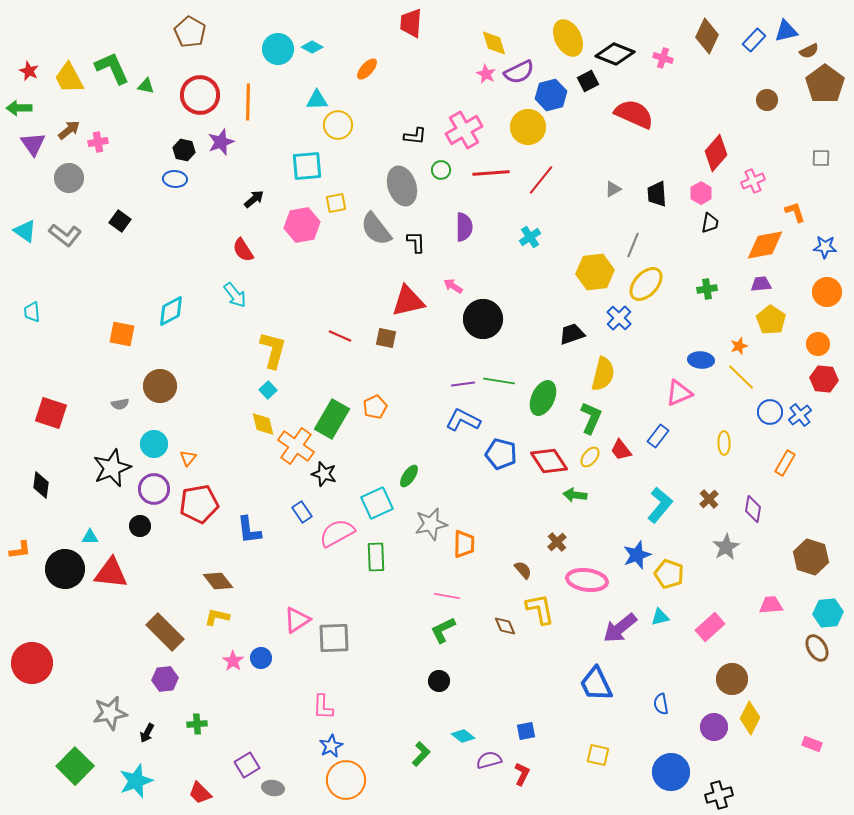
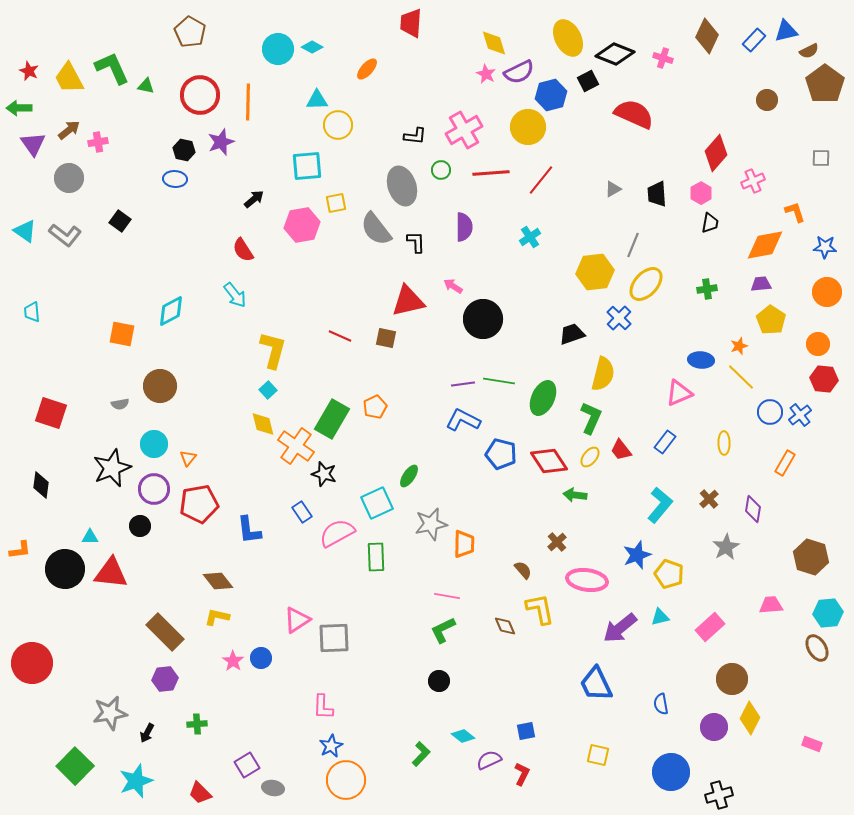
blue rectangle at (658, 436): moved 7 px right, 6 px down
purple semicircle at (489, 760): rotated 10 degrees counterclockwise
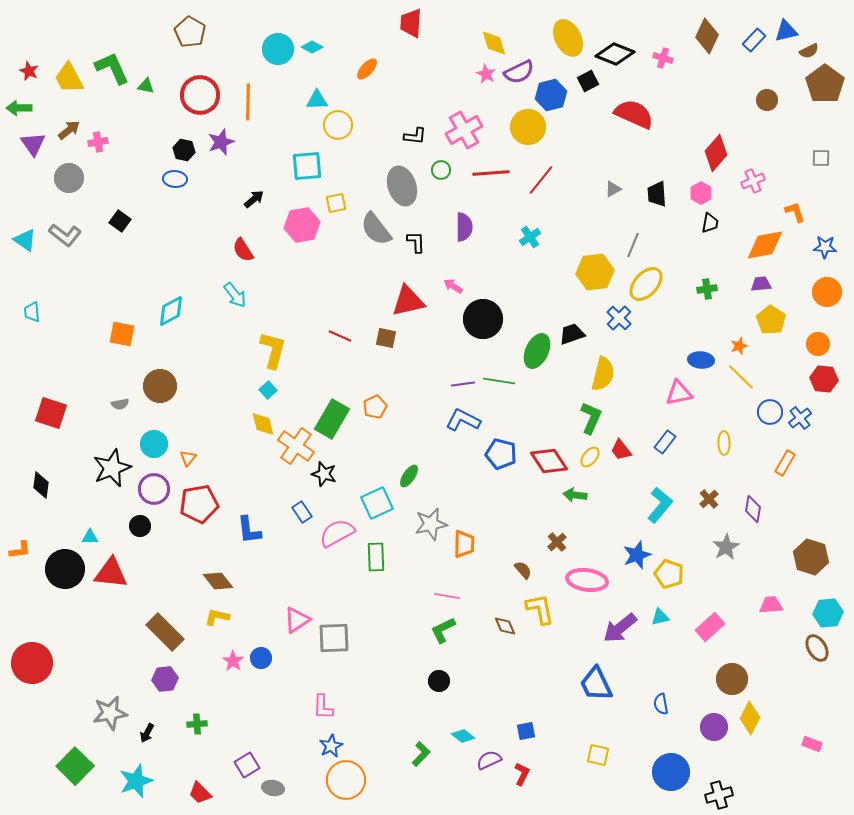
cyan triangle at (25, 231): moved 9 px down
pink triangle at (679, 393): rotated 12 degrees clockwise
green ellipse at (543, 398): moved 6 px left, 47 px up
blue cross at (800, 415): moved 3 px down
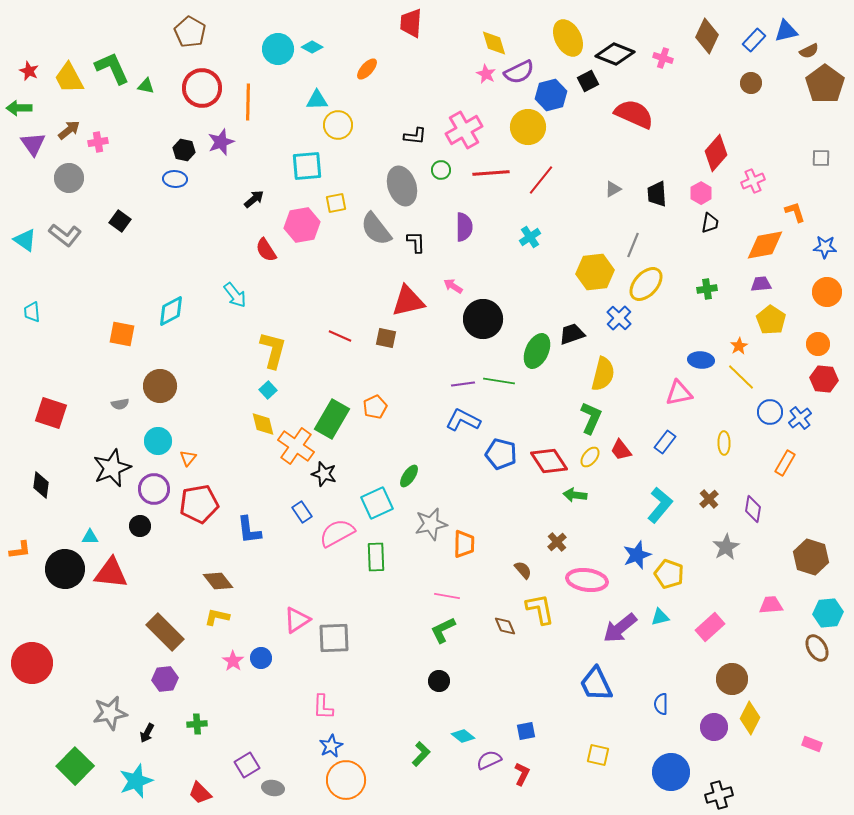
red circle at (200, 95): moved 2 px right, 7 px up
brown circle at (767, 100): moved 16 px left, 17 px up
red semicircle at (243, 250): moved 23 px right
orange star at (739, 346): rotated 12 degrees counterclockwise
cyan circle at (154, 444): moved 4 px right, 3 px up
blue semicircle at (661, 704): rotated 10 degrees clockwise
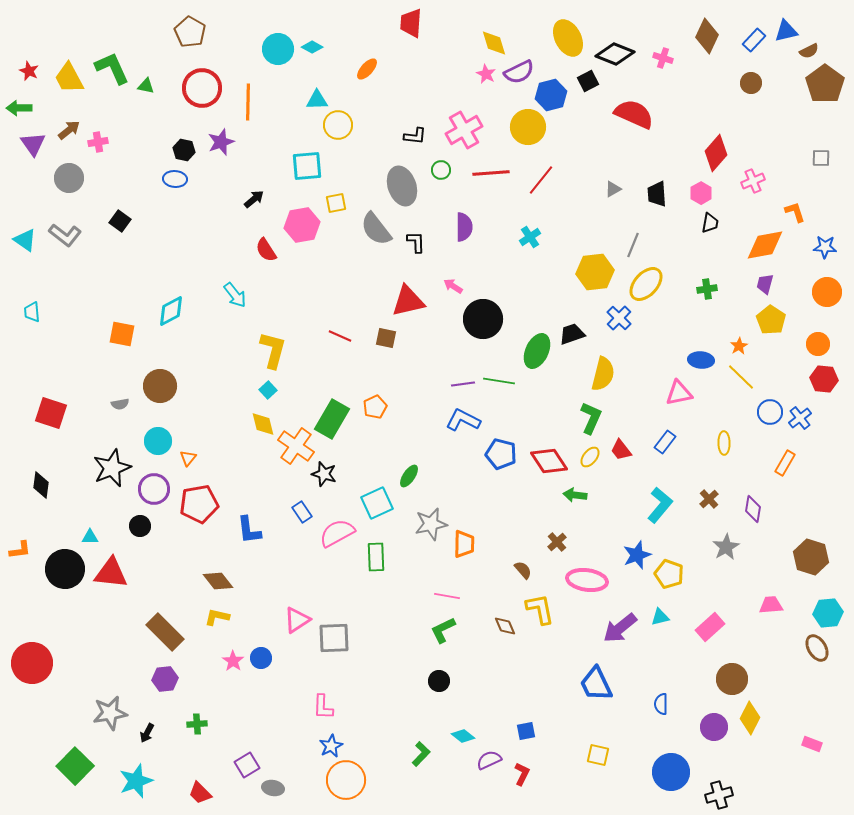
purple trapezoid at (761, 284): moved 4 px right; rotated 70 degrees counterclockwise
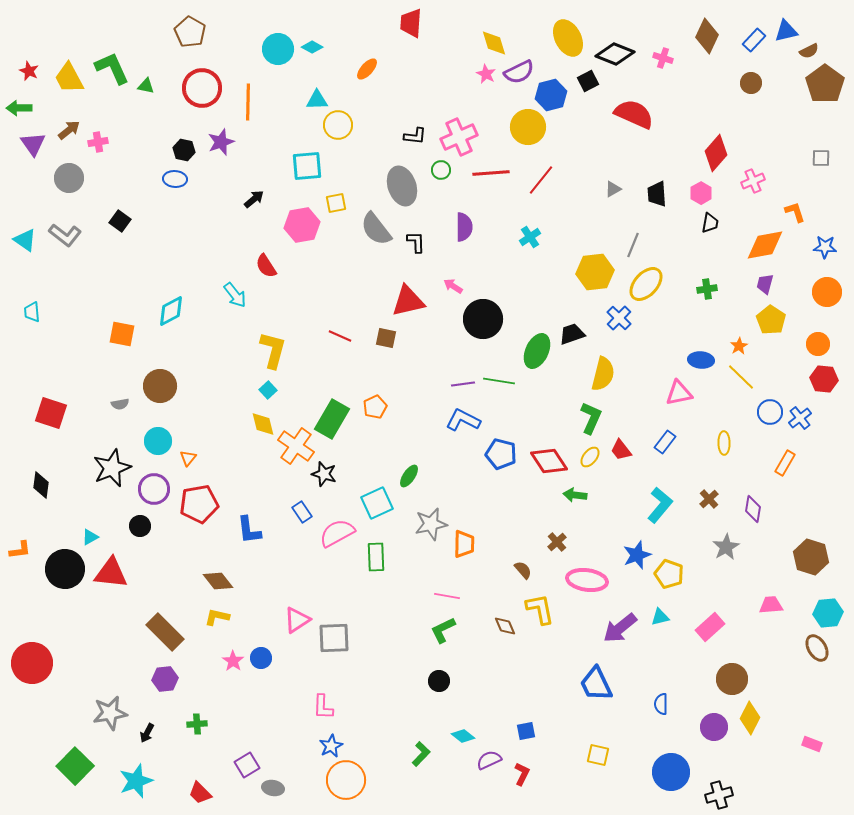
pink cross at (464, 130): moved 5 px left, 7 px down; rotated 6 degrees clockwise
red semicircle at (266, 250): moved 16 px down
cyan triangle at (90, 537): rotated 30 degrees counterclockwise
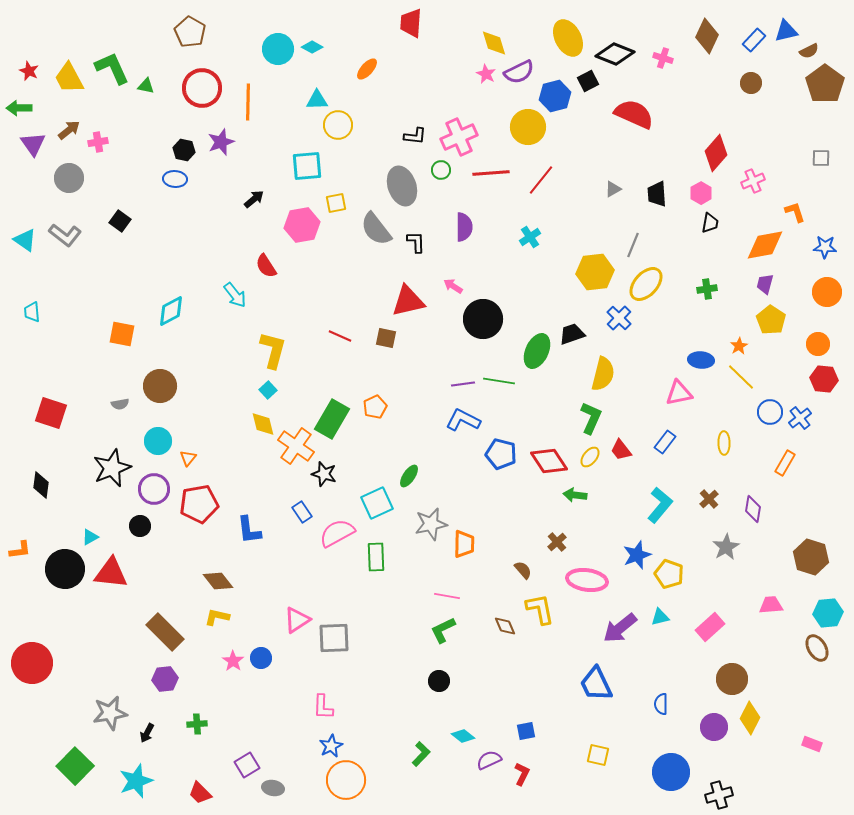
blue hexagon at (551, 95): moved 4 px right, 1 px down
